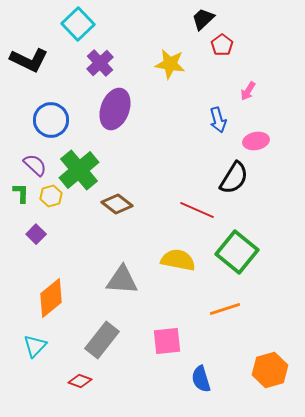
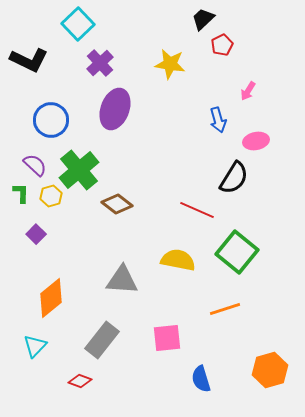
red pentagon: rotated 10 degrees clockwise
pink square: moved 3 px up
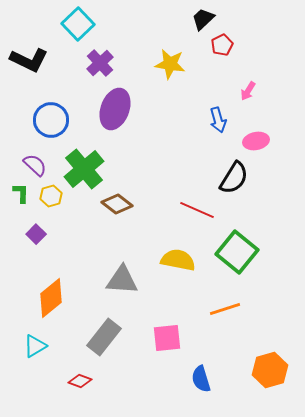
green cross: moved 5 px right, 1 px up
gray rectangle: moved 2 px right, 3 px up
cyan triangle: rotated 15 degrees clockwise
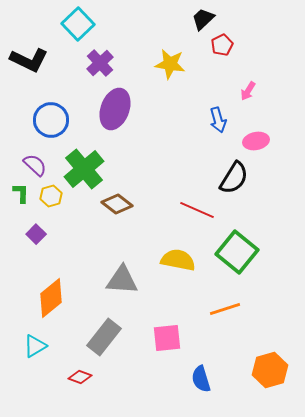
red diamond: moved 4 px up
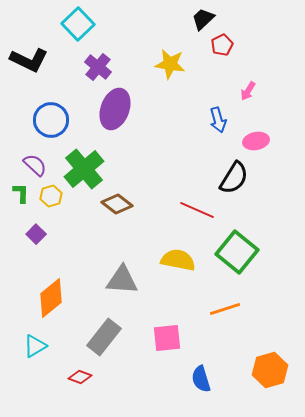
purple cross: moved 2 px left, 4 px down; rotated 8 degrees counterclockwise
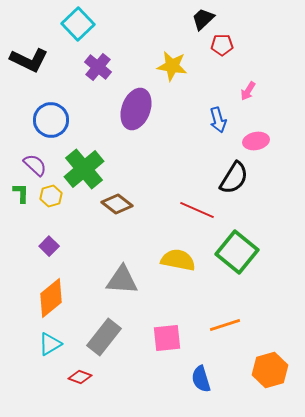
red pentagon: rotated 25 degrees clockwise
yellow star: moved 2 px right, 2 px down
purple ellipse: moved 21 px right
purple square: moved 13 px right, 12 px down
orange line: moved 16 px down
cyan triangle: moved 15 px right, 2 px up
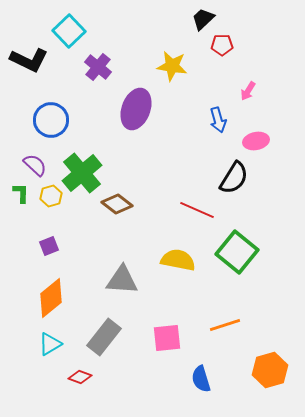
cyan square: moved 9 px left, 7 px down
green cross: moved 2 px left, 4 px down
purple square: rotated 24 degrees clockwise
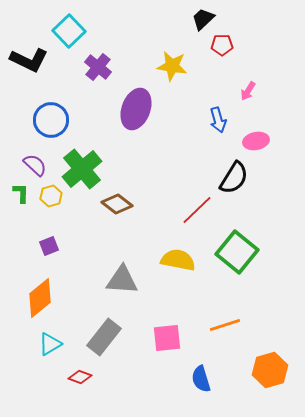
green cross: moved 4 px up
red line: rotated 68 degrees counterclockwise
orange diamond: moved 11 px left
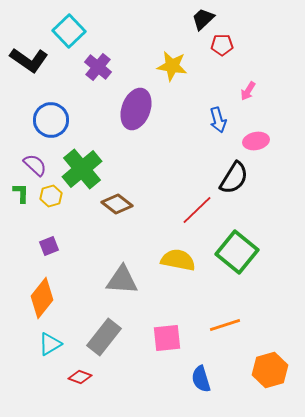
black L-shape: rotated 9 degrees clockwise
orange diamond: moved 2 px right; rotated 12 degrees counterclockwise
